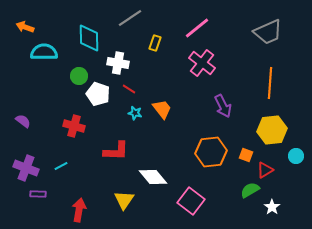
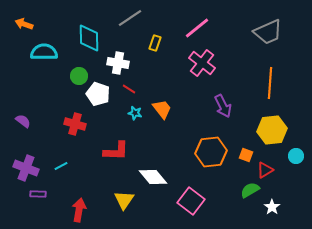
orange arrow: moved 1 px left, 3 px up
red cross: moved 1 px right, 2 px up
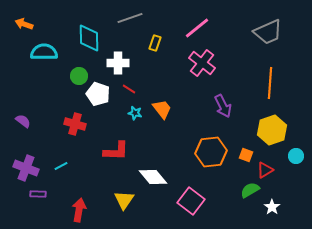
gray line: rotated 15 degrees clockwise
white cross: rotated 10 degrees counterclockwise
yellow hexagon: rotated 12 degrees counterclockwise
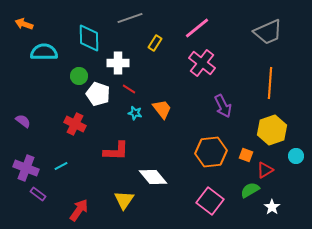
yellow rectangle: rotated 14 degrees clockwise
red cross: rotated 10 degrees clockwise
purple rectangle: rotated 35 degrees clockwise
pink square: moved 19 px right
red arrow: rotated 25 degrees clockwise
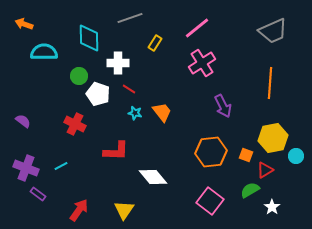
gray trapezoid: moved 5 px right, 1 px up
pink cross: rotated 20 degrees clockwise
orange trapezoid: moved 3 px down
yellow hexagon: moved 1 px right, 8 px down; rotated 8 degrees clockwise
yellow triangle: moved 10 px down
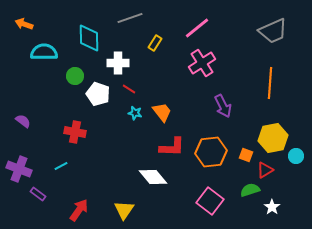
green circle: moved 4 px left
red cross: moved 8 px down; rotated 15 degrees counterclockwise
red L-shape: moved 56 px right, 4 px up
purple cross: moved 7 px left, 1 px down
green semicircle: rotated 12 degrees clockwise
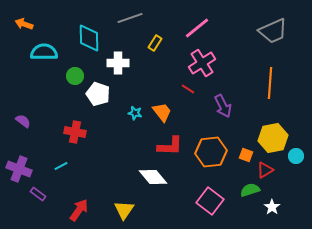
red line: moved 59 px right
red L-shape: moved 2 px left, 1 px up
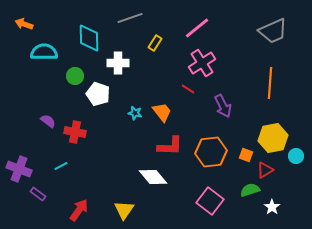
purple semicircle: moved 25 px right
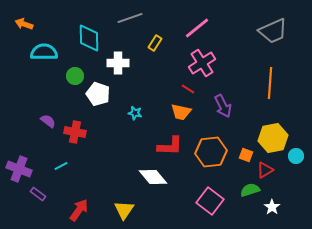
orange trapezoid: moved 19 px right; rotated 140 degrees clockwise
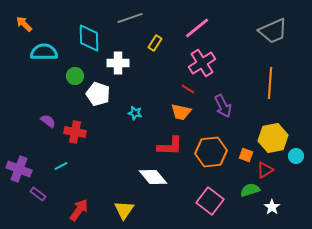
orange arrow: rotated 24 degrees clockwise
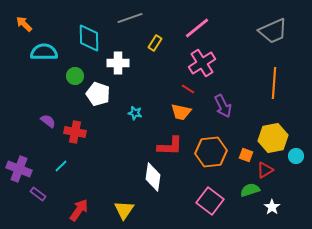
orange line: moved 4 px right
cyan line: rotated 16 degrees counterclockwise
white diamond: rotated 48 degrees clockwise
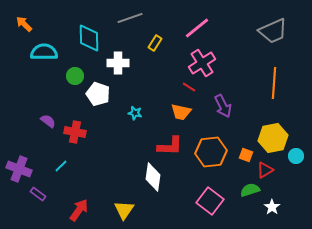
red line: moved 1 px right, 2 px up
